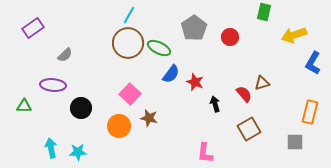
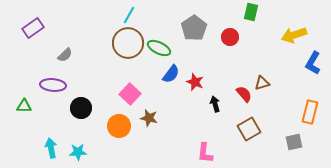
green rectangle: moved 13 px left
gray square: moved 1 px left; rotated 12 degrees counterclockwise
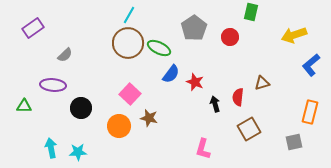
blue L-shape: moved 2 px left, 2 px down; rotated 20 degrees clockwise
red semicircle: moved 6 px left, 3 px down; rotated 132 degrees counterclockwise
pink L-shape: moved 2 px left, 4 px up; rotated 10 degrees clockwise
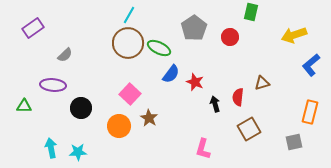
brown star: rotated 18 degrees clockwise
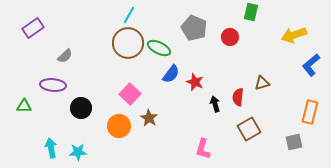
gray pentagon: rotated 15 degrees counterclockwise
gray semicircle: moved 1 px down
